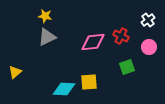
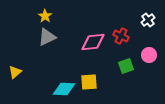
yellow star: rotated 24 degrees clockwise
pink circle: moved 8 px down
green square: moved 1 px left, 1 px up
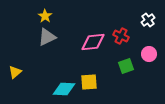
pink circle: moved 1 px up
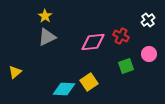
yellow square: rotated 30 degrees counterclockwise
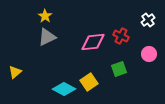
green square: moved 7 px left, 3 px down
cyan diamond: rotated 25 degrees clockwise
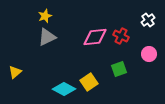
yellow star: rotated 16 degrees clockwise
pink diamond: moved 2 px right, 5 px up
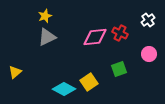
red cross: moved 1 px left, 3 px up
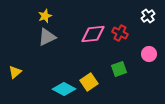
white cross: moved 4 px up
pink diamond: moved 2 px left, 3 px up
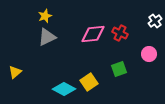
white cross: moved 7 px right, 5 px down
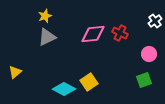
green square: moved 25 px right, 11 px down
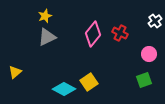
pink diamond: rotated 45 degrees counterclockwise
